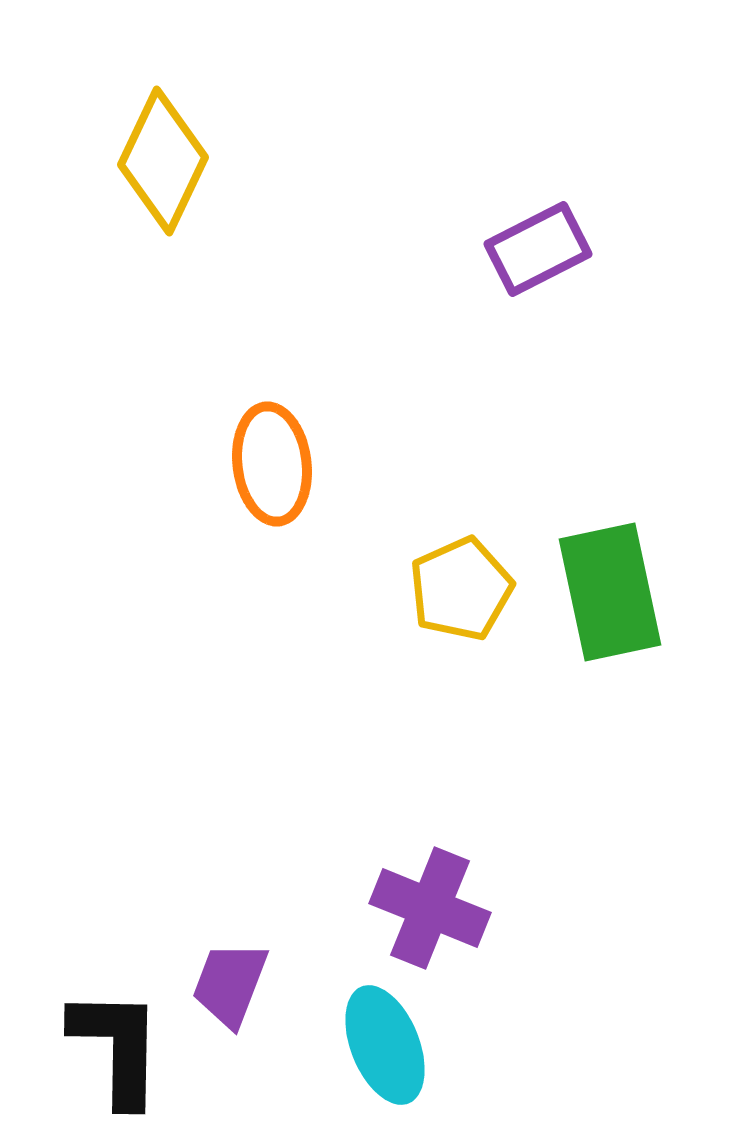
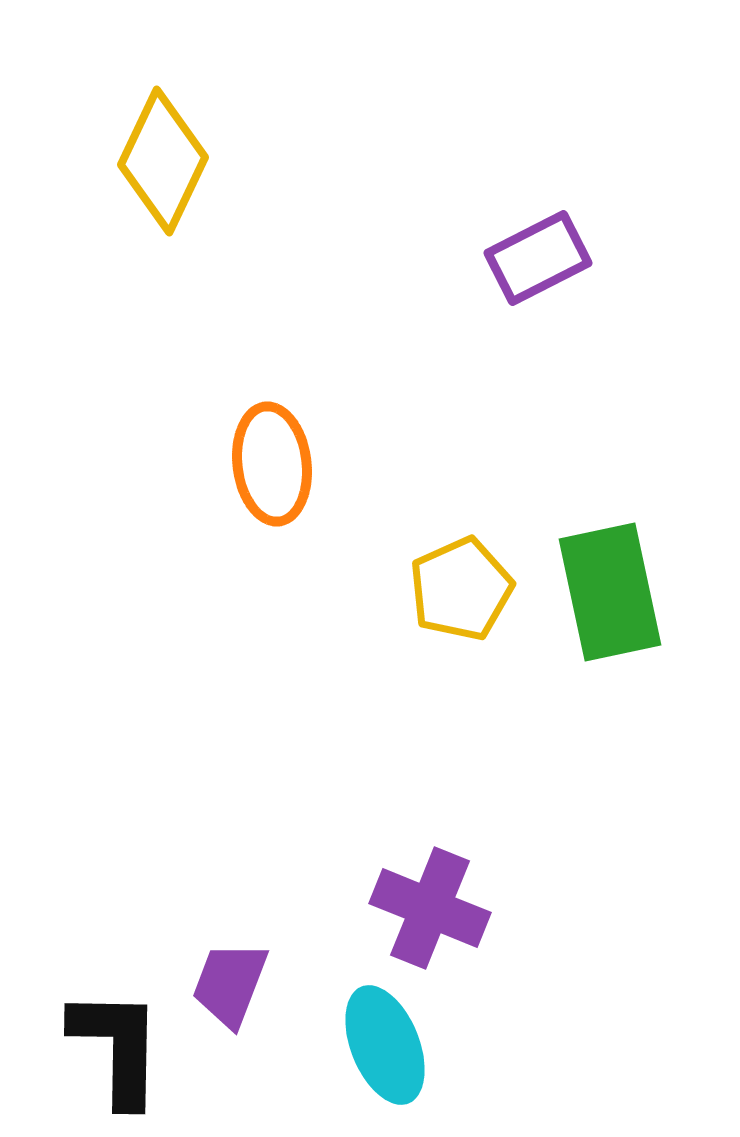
purple rectangle: moved 9 px down
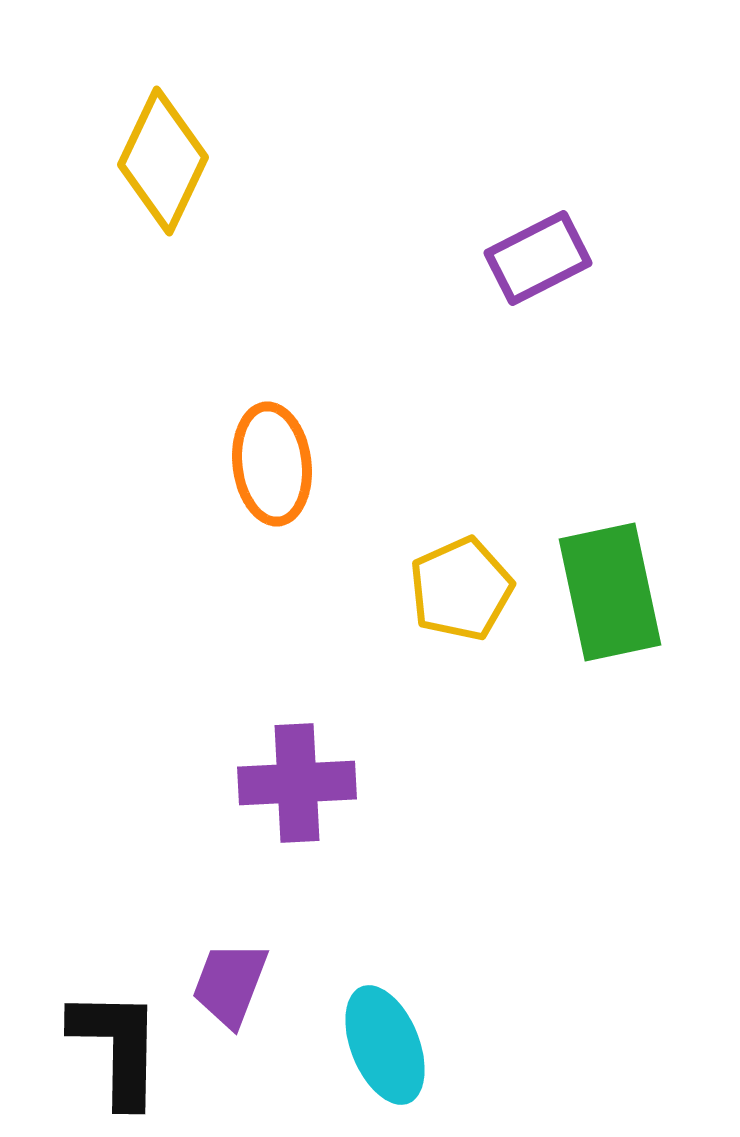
purple cross: moved 133 px left, 125 px up; rotated 25 degrees counterclockwise
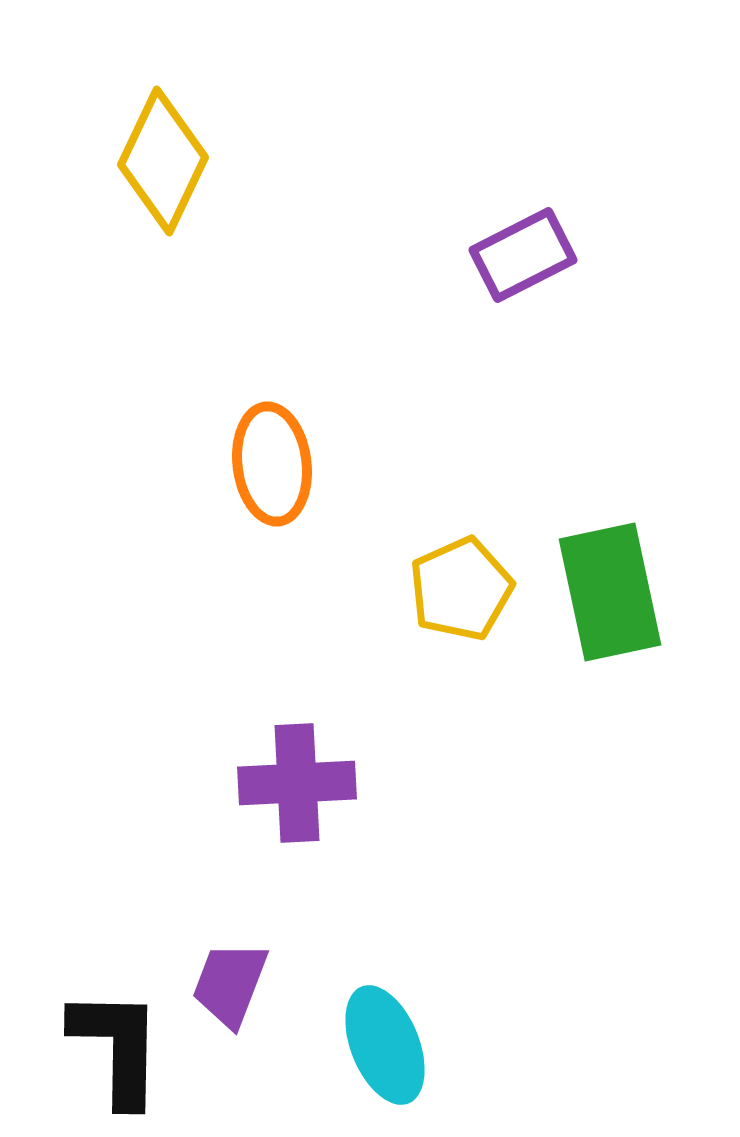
purple rectangle: moved 15 px left, 3 px up
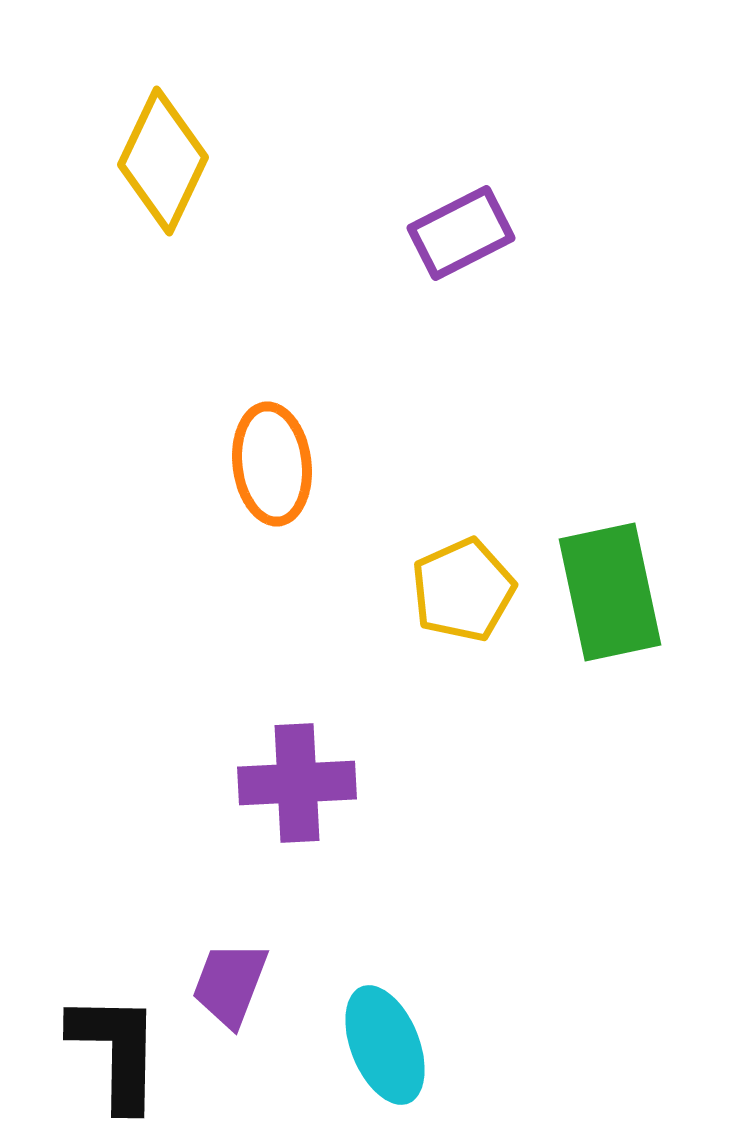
purple rectangle: moved 62 px left, 22 px up
yellow pentagon: moved 2 px right, 1 px down
black L-shape: moved 1 px left, 4 px down
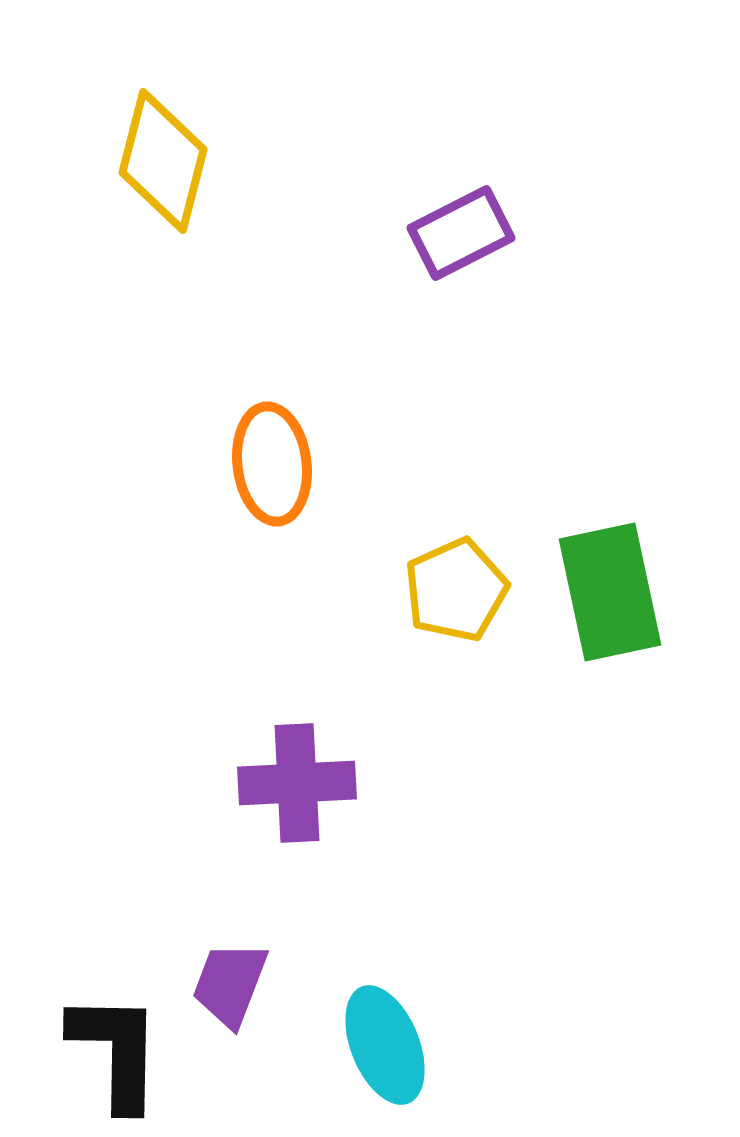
yellow diamond: rotated 11 degrees counterclockwise
yellow pentagon: moved 7 px left
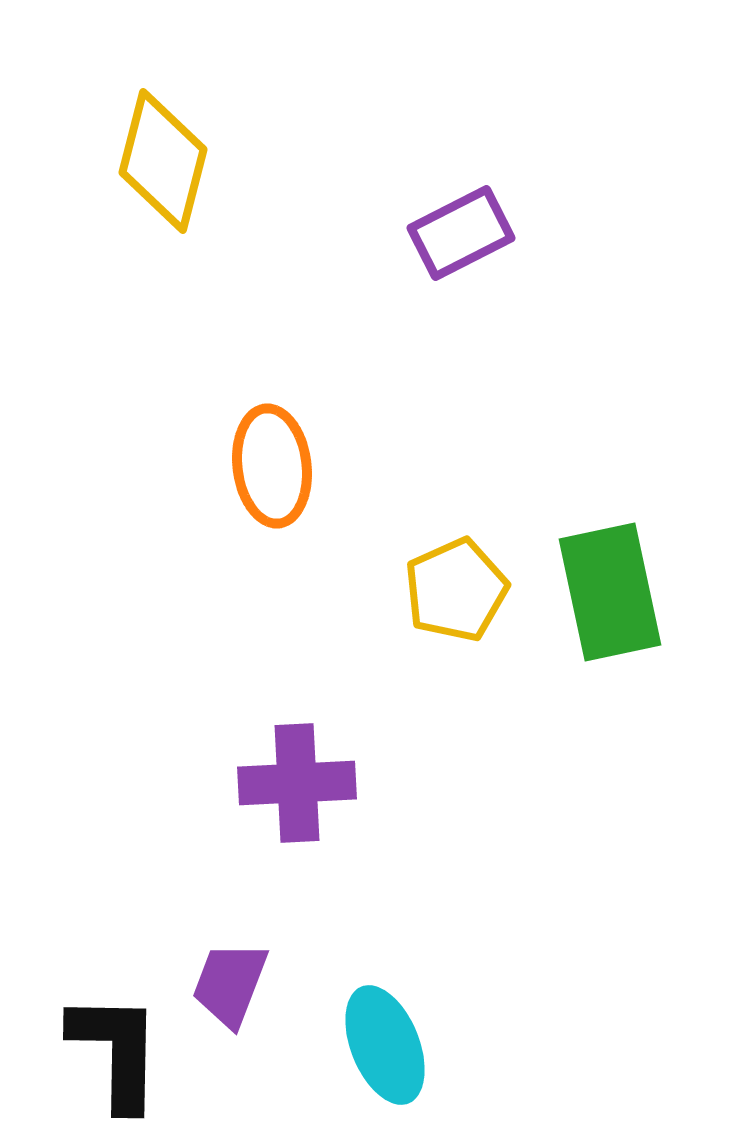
orange ellipse: moved 2 px down
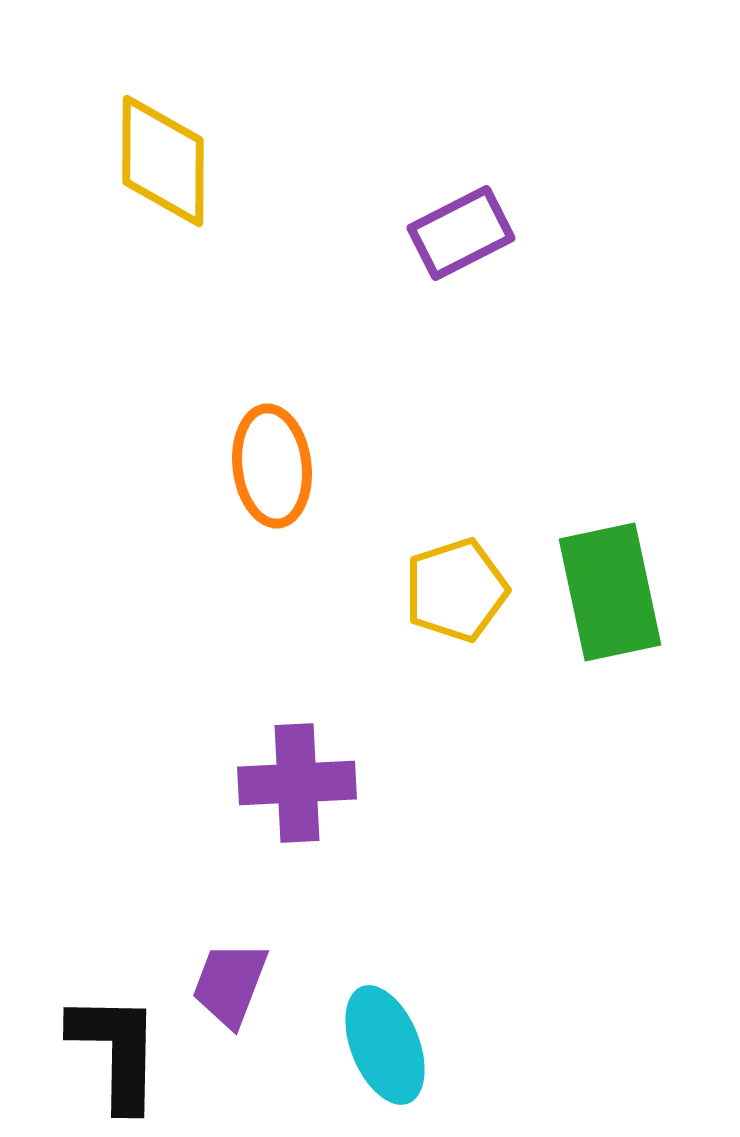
yellow diamond: rotated 14 degrees counterclockwise
yellow pentagon: rotated 6 degrees clockwise
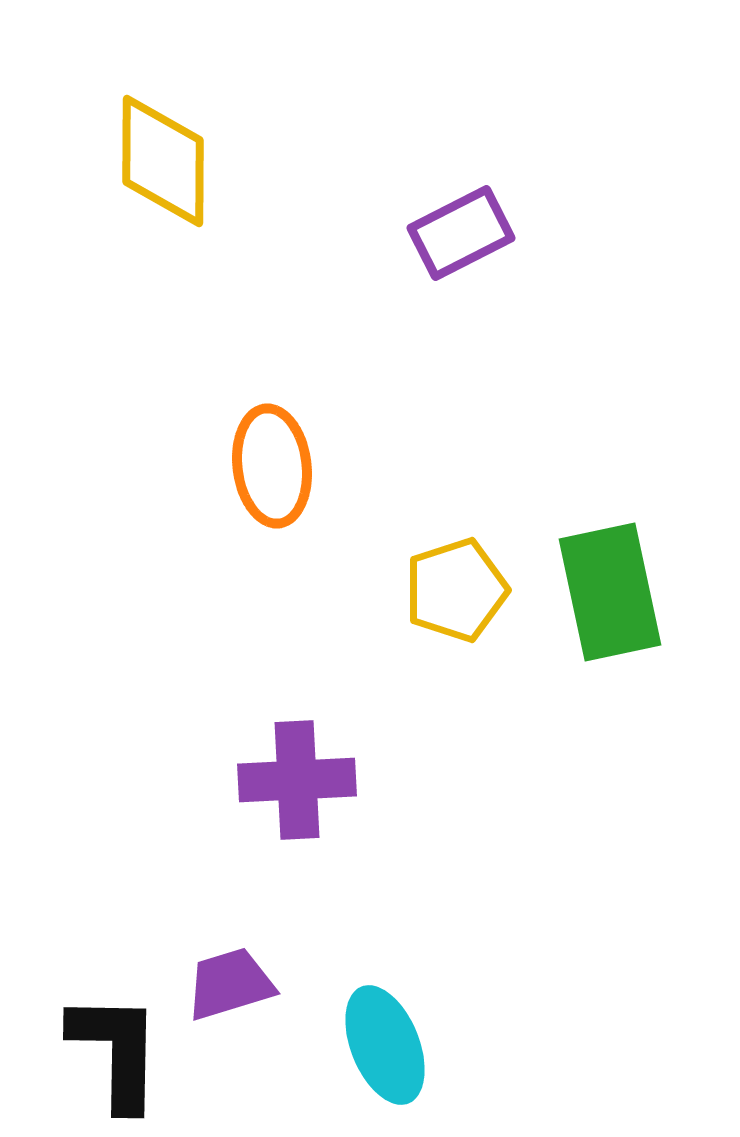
purple cross: moved 3 px up
purple trapezoid: rotated 52 degrees clockwise
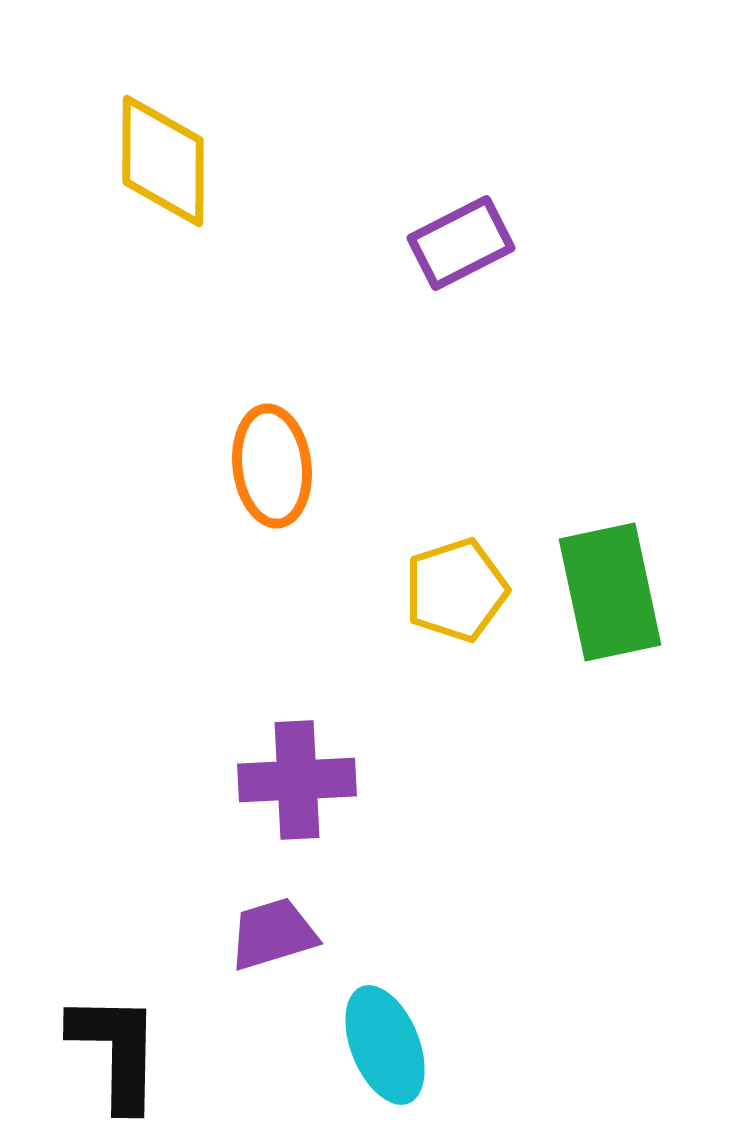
purple rectangle: moved 10 px down
purple trapezoid: moved 43 px right, 50 px up
